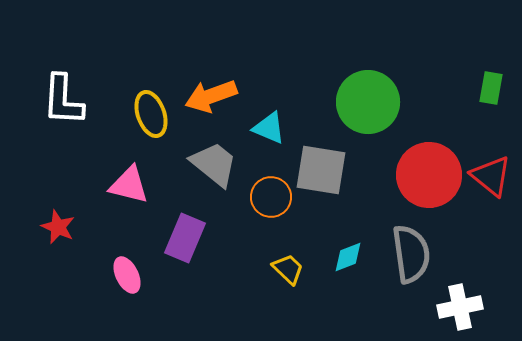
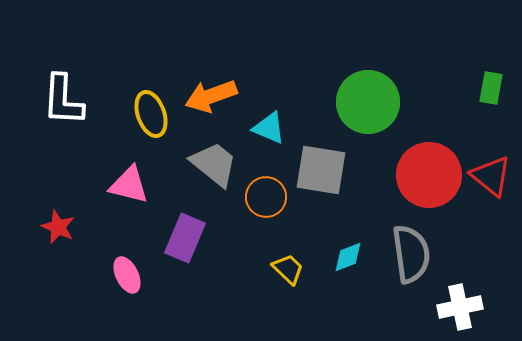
orange circle: moved 5 px left
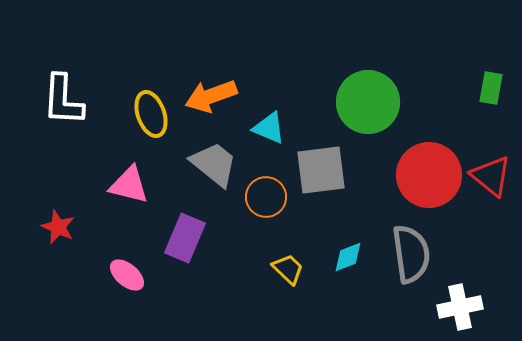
gray square: rotated 16 degrees counterclockwise
pink ellipse: rotated 24 degrees counterclockwise
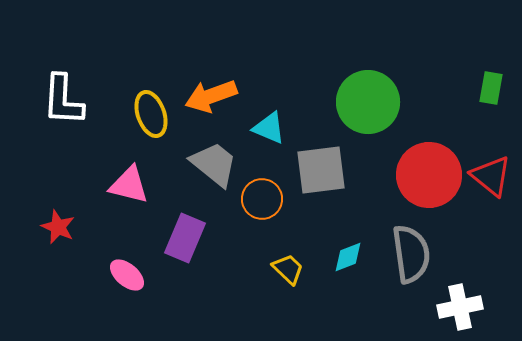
orange circle: moved 4 px left, 2 px down
